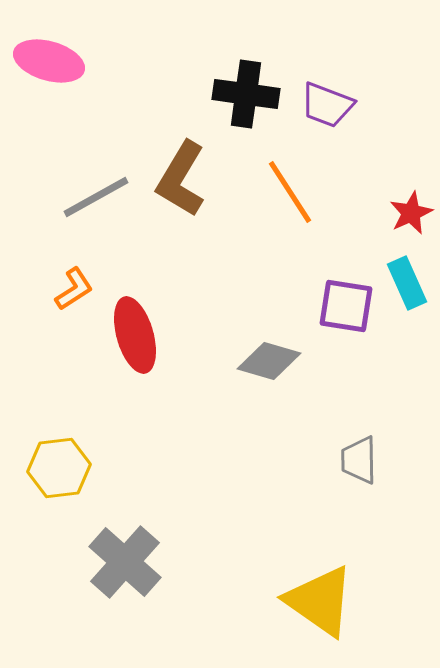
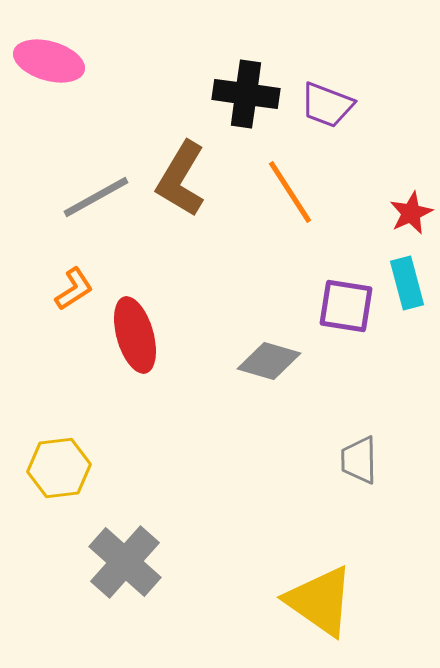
cyan rectangle: rotated 9 degrees clockwise
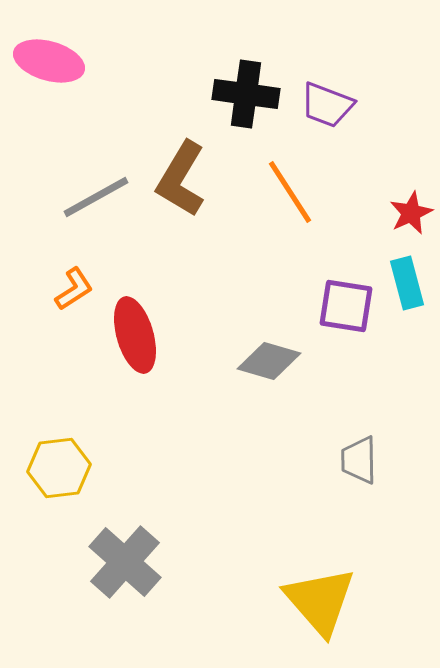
yellow triangle: rotated 14 degrees clockwise
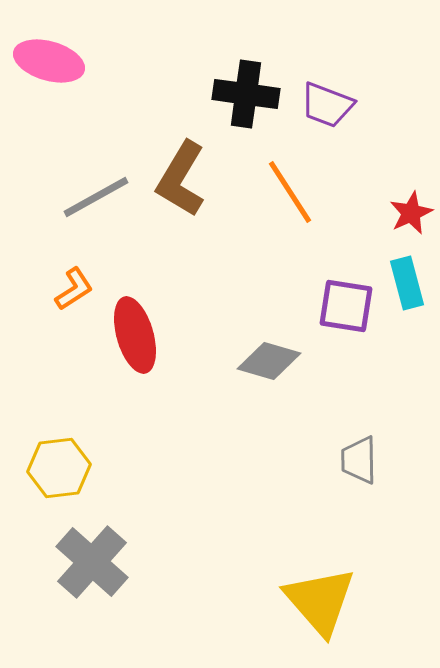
gray cross: moved 33 px left
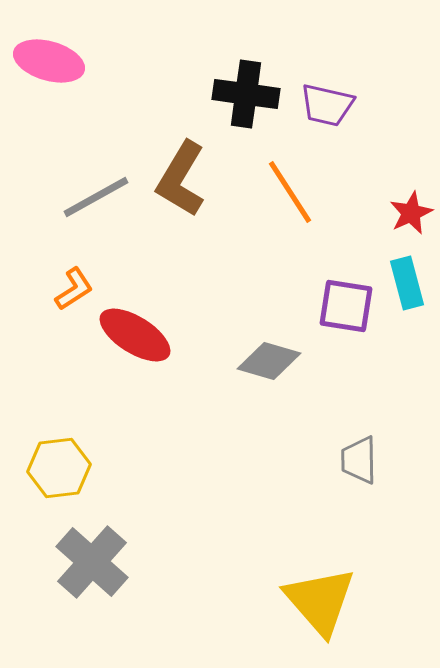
purple trapezoid: rotated 8 degrees counterclockwise
red ellipse: rotated 42 degrees counterclockwise
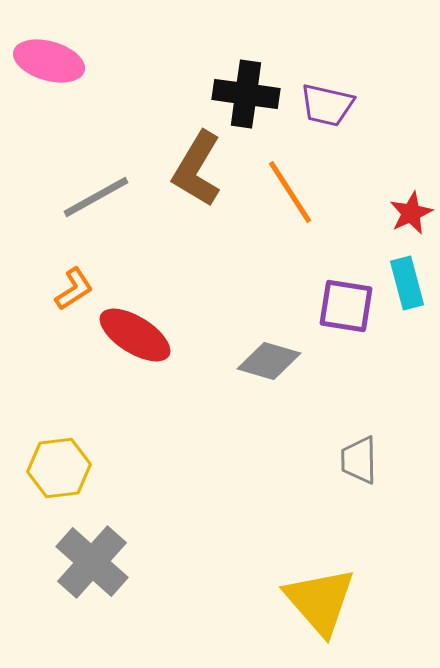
brown L-shape: moved 16 px right, 10 px up
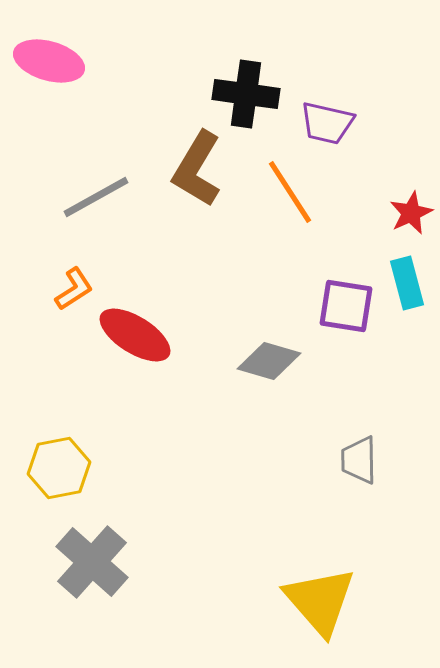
purple trapezoid: moved 18 px down
yellow hexagon: rotated 4 degrees counterclockwise
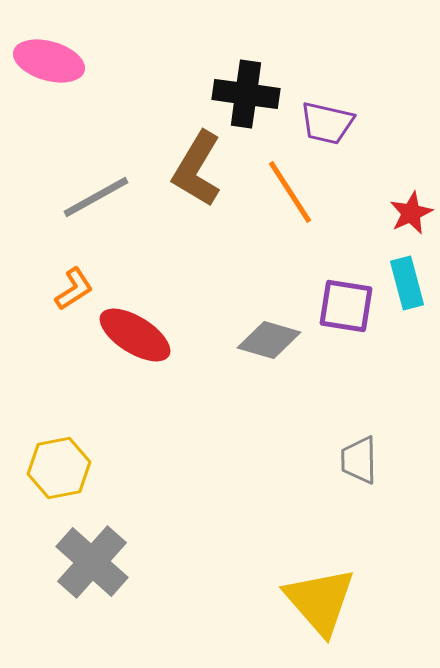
gray diamond: moved 21 px up
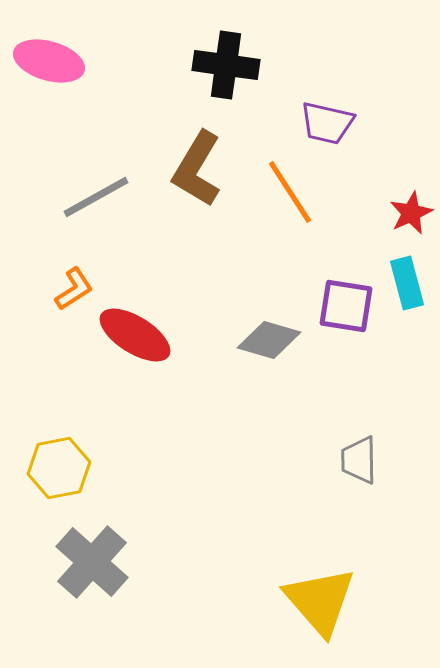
black cross: moved 20 px left, 29 px up
